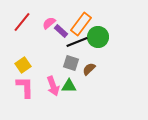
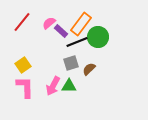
gray square: rotated 35 degrees counterclockwise
pink arrow: rotated 48 degrees clockwise
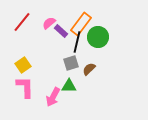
black line: rotated 55 degrees counterclockwise
pink arrow: moved 11 px down
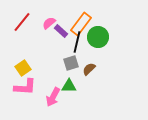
yellow square: moved 3 px down
pink L-shape: rotated 95 degrees clockwise
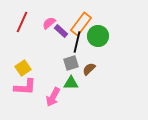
red line: rotated 15 degrees counterclockwise
green circle: moved 1 px up
green triangle: moved 2 px right, 3 px up
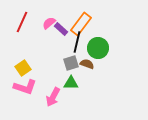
purple rectangle: moved 2 px up
green circle: moved 12 px down
brown semicircle: moved 2 px left, 5 px up; rotated 64 degrees clockwise
pink L-shape: rotated 15 degrees clockwise
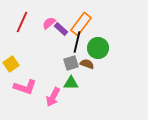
yellow square: moved 12 px left, 4 px up
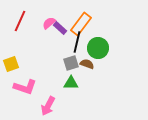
red line: moved 2 px left, 1 px up
purple rectangle: moved 1 px left, 1 px up
yellow square: rotated 14 degrees clockwise
pink arrow: moved 5 px left, 9 px down
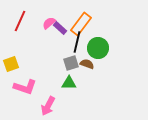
green triangle: moved 2 px left
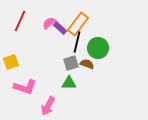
orange rectangle: moved 3 px left
yellow square: moved 2 px up
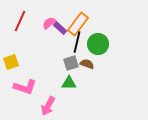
green circle: moved 4 px up
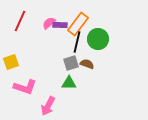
purple rectangle: moved 3 px up; rotated 40 degrees counterclockwise
green circle: moved 5 px up
